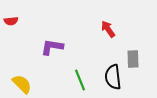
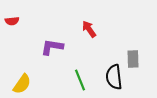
red semicircle: moved 1 px right
red arrow: moved 19 px left
black semicircle: moved 1 px right
yellow semicircle: rotated 80 degrees clockwise
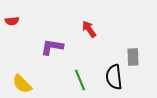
gray rectangle: moved 2 px up
yellow semicircle: rotated 100 degrees clockwise
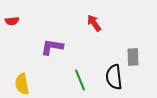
red arrow: moved 5 px right, 6 px up
yellow semicircle: rotated 35 degrees clockwise
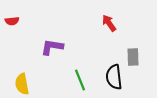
red arrow: moved 15 px right
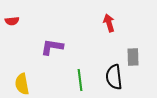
red arrow: rotated 18 degrees clockwise
green line: rotated 15 degrees clockwise
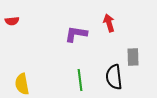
purple L-shape: moved 24 px right, 13 px up
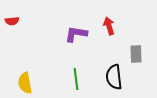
red arrow: moved 3 px down
gray rectangle: moved 3 px right, 3 px up
green line: moved 4 px left, 1 px up
yellow semicircle: moved 3 px right, 1 px up
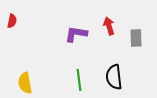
red semicircle: rotated 72 degrees counterclockwise
gray rectangle: moved 16 px up
green line: moved 3 px right, 1 px down
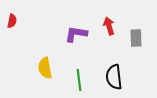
yellow semicircle: moved 20 px right, 15 px up
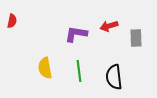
red arrow: rotated 90 degrees counterclockwise
green line: moved 9 px up
